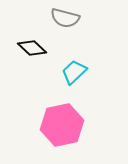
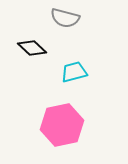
cyan trapezoid: rotated 28 degrees clockwise
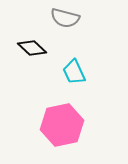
cyan trapezoid: rotated 100 degrees counterclockwise
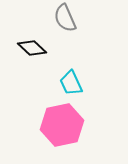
gray semicircle: rotated 52 degrees clockwise
cyan trapezoid: moved 3 px left, 11 px down
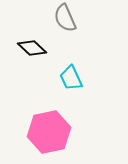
cyan trapezoid: moved 5 px up
pink hexagon: moved 13 px left, 7 px down
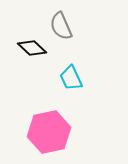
gray semicircle: moved 4 px left, 8 px down
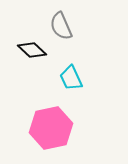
black diamond: moved 2 px down
pink hexagon: moved 2 px right, 4 px up
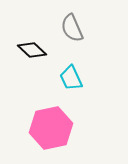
gray semicircle: moved 11 px right, 2 px down
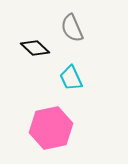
black diamond: moved 3 px right, 2 px up
